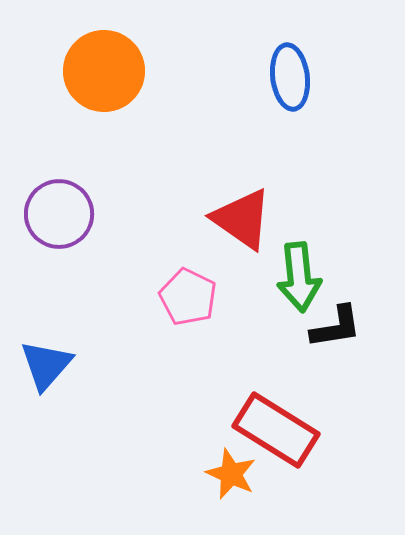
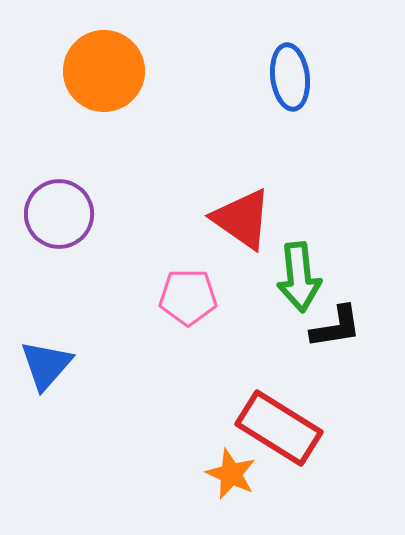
pink pentagon: rotated 26 degrees counterclockwise
red rectangle: moved 3 px right, 2 px up
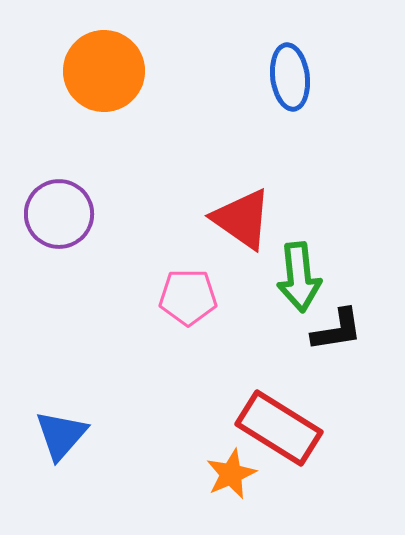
black L-shape: moved 1 px right, 3 px down
blue triangle: moved 15 px right, 70 px down
orange star: rotated 24 degrees clockwise
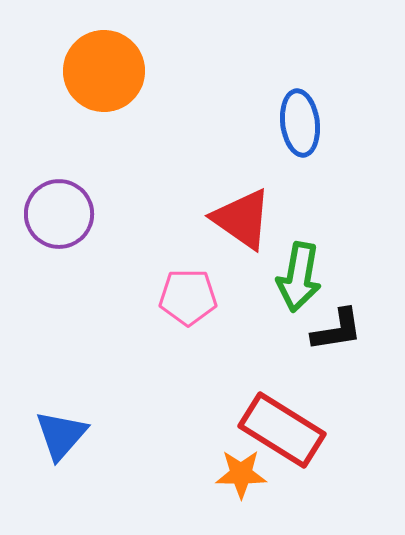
blue ellipse: moved 10 px right, 46 px down
green arrow: rotated 16 degrees clockwise
red rectangle: moved 3 px right, 2 px down
orange star: moved 10 px right; rotated 24 degrees clockwise
